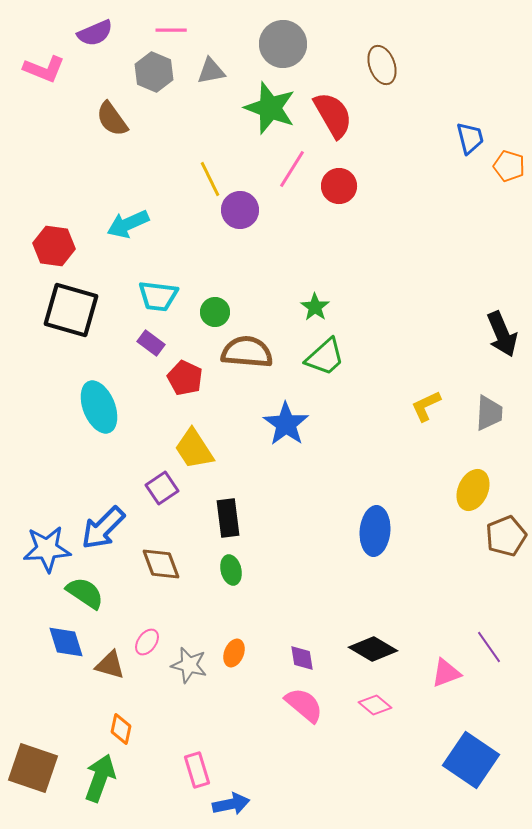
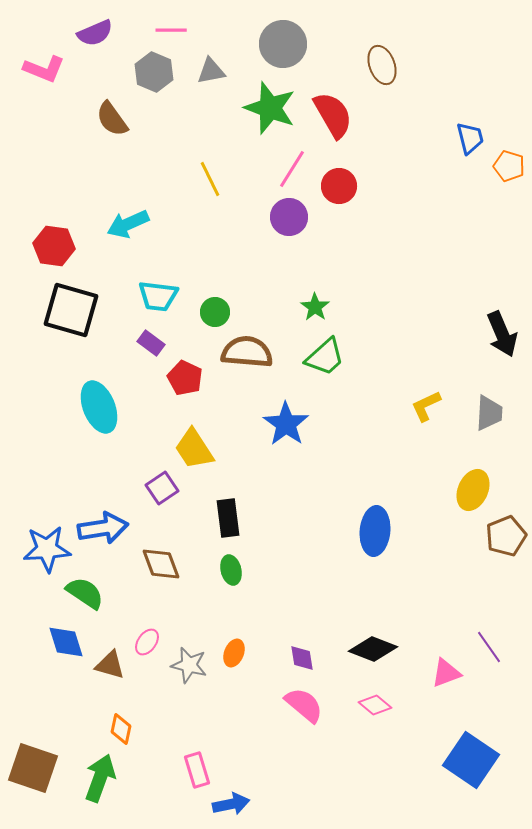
purple circle at (240, 210): moved 49 px right, 7 px down
blue arrow at (103, 528): rotated 144 degrees counterclockwise
black diamond at (373, 649): rotated 9 degrees counterclockwise
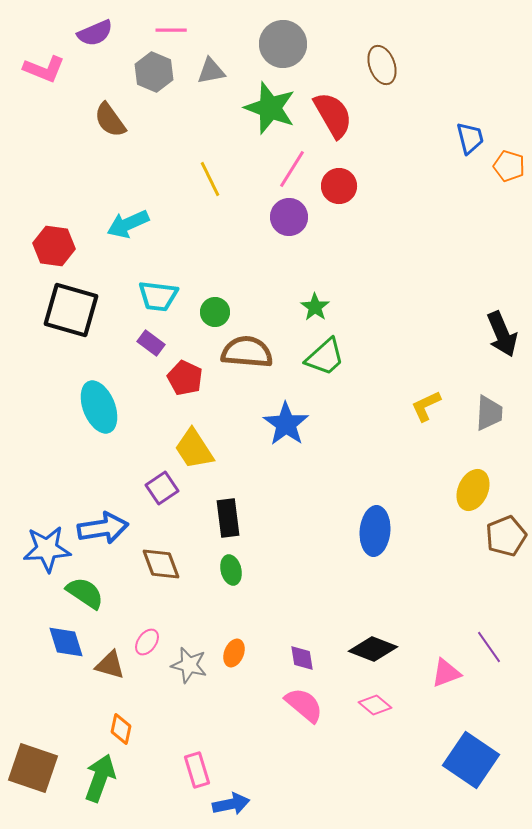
brown semicircle at (112, 119): moved 2 px left, 1 px down
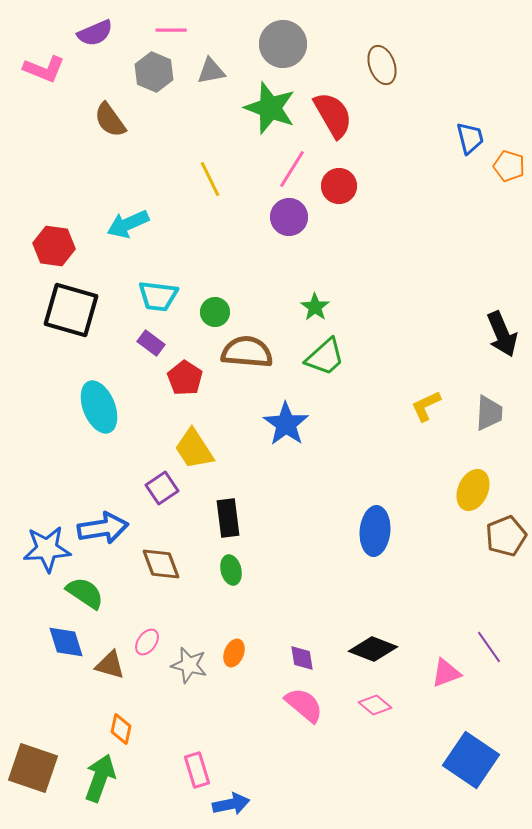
red pentagon at (185, 378): rotated 8 degrees clockwise
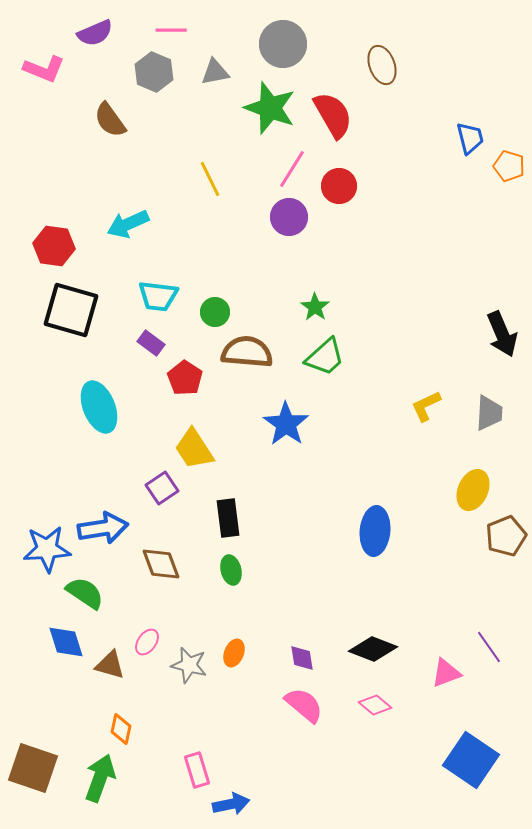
gray triangle at (211, 71): moved 4 px right, 1 px down
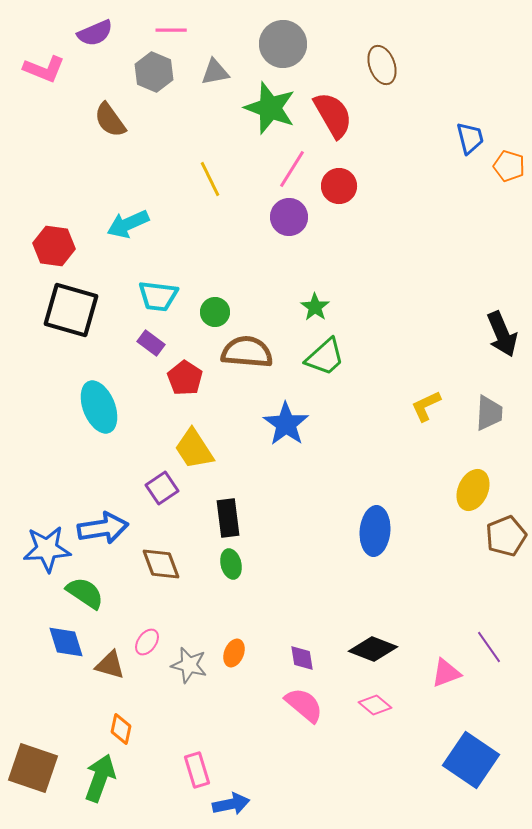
green ellipse at (231, 570): moved 6 px up
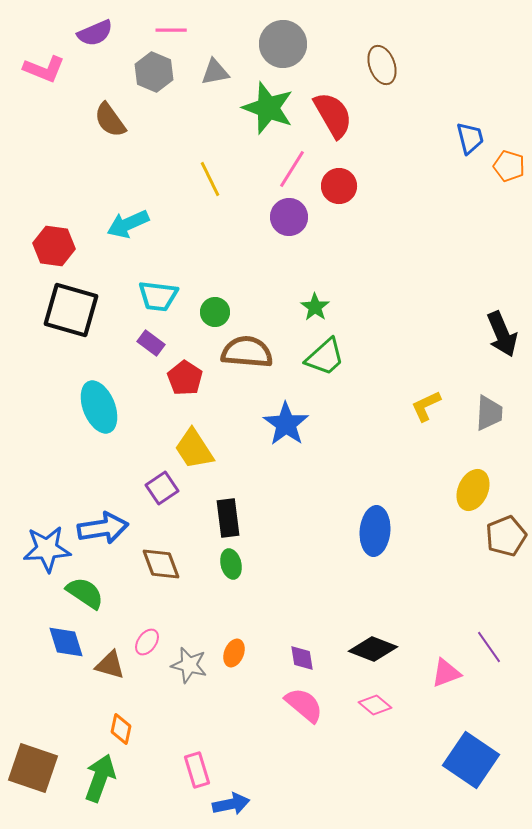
green star at (270, 108): moved 2 px left
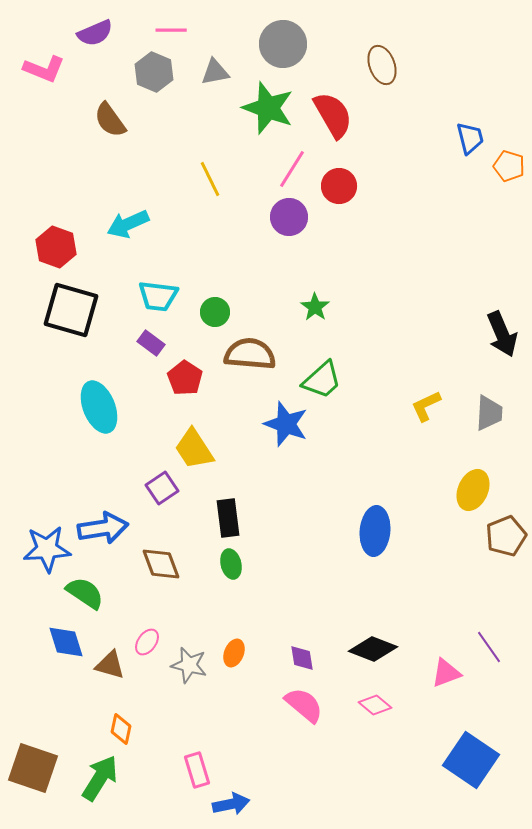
red hexagon at (54, 246): moved 2 px right, 1 px down; rotated 12 degrees clockwise
brown semicircle at (247, 352): moved 3 px right, 2 px down
green trapezoid at (325, 357): moved 3 px left, 23 px down
blue star at (286, 424): rotated 15 degrees counterclockwise
green arrow at (100, 778): rotated 12 degrees clockwise
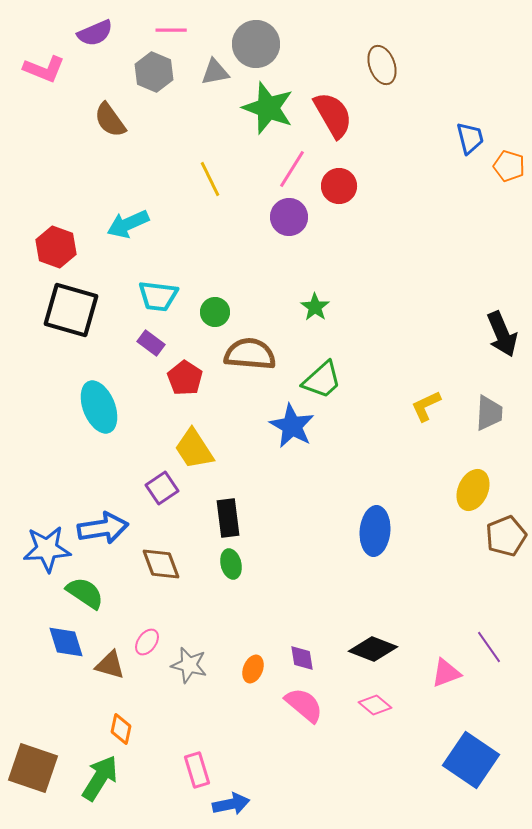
gray circle at (283, 44): moved 27 px left
blue star at (286, 424): moved 6 px right, 2 px down; rotated 9 degrees clockwise
orange ellipse at (234, 653): moved 19 px right, 16 px down
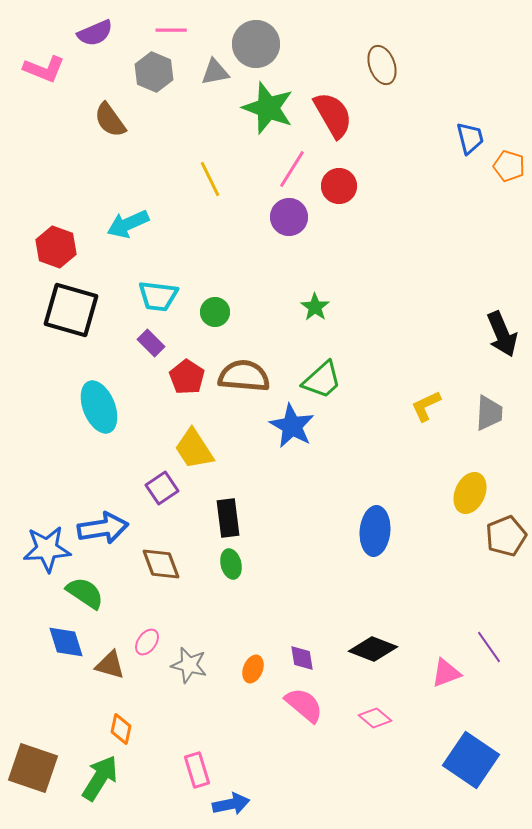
purple rectangle at (151, 343): rotated 8 degrees clockwise
brown semicircle at (250, 354): moved 6 px left, 22 px down
red pentagon at (185, 378): moved 2 px right, 1 px up
yellow ellipse at (473, 490): moved 3 px left, 3 px down
pink diamond at (375, 705): moved 13 px down
